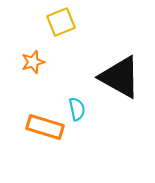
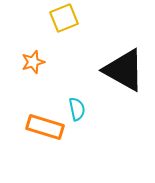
yellow square: moved 3 px right, 4 px up
black triangle: moved 4 px right, 7 px up
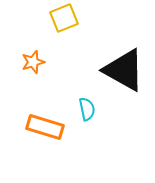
cyan semicircle: moved 10 px right
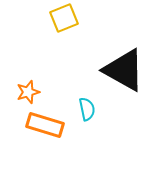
orange star: moved 5 px left, 30 px down
orange rectangle: moved 2 px up
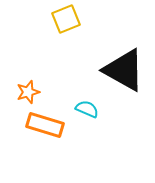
yellow square: moved 2 px right, 1 px down
cyan semicircle: rotated 55 degrees counterclockwise
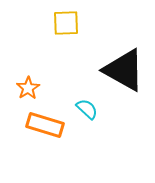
yellow square: moved 4 px down; rotated 20 degrees clockwise
orange star: moved 4 px up; rotated 15 degrees counterclockwise
cyan semicircle: rotated 20 degrees clockwise
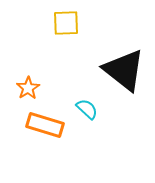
black triangle: rotated 9 degrees clockwise
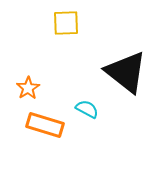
black triangle: moved 2 px right, 2 px down
cyan semicircle: rotated 15 degrees counterclockwise
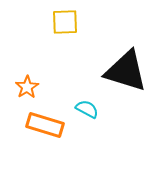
yellow square: moved 1 px left, 1 px up
black triangle: moved 1 px up; rotated 21 degrees counterclockwise
orange star: moved 1 px left, 1 px up
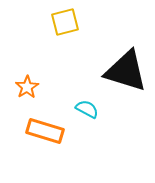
yellow square: rotated 12 degrees counterclockwise
orange rectangle: moved 6 px down
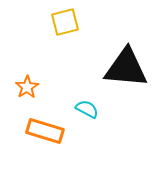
black triangle: moved 3 px up; rotated 12 degrees counterclockwise
